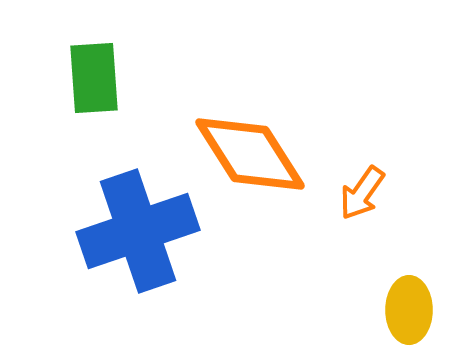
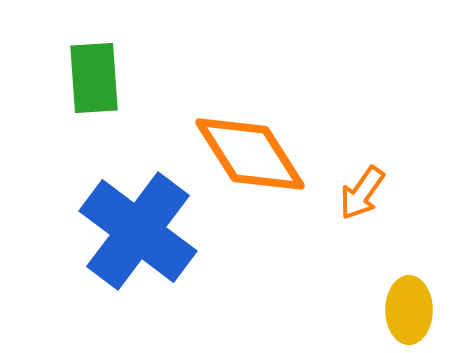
blue cross: rotated 34 degrees counterclockwise
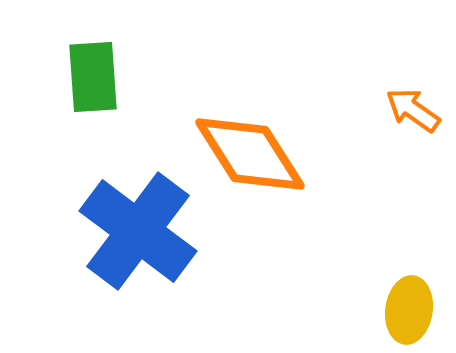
green rectangle: moved 1 px left, 1 px up
orange arrow: moved 51 px right, 83 px up; rotated 90 degrees clockwise
yellow ellipse: rotated 8 degrees clockwise
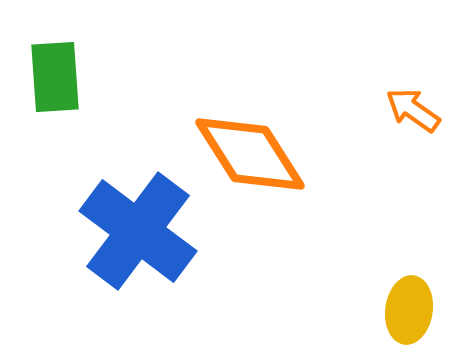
green rectangle: moved 38 px left
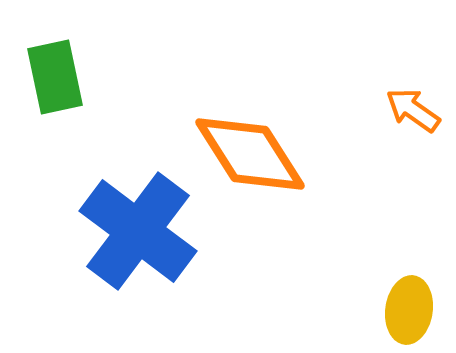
green rectangle: rotated 8 degrees counterclockwise
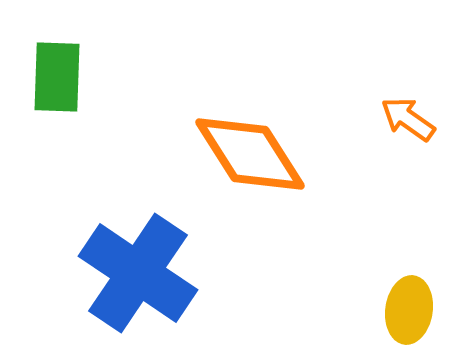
green rectangle: moved 2 px right; rotated 14 degrees clockwise
orange arrow: moved 5 px left, 9 px down
blue cross: moved 42 px down; rotated 3 degrees counterclockwise
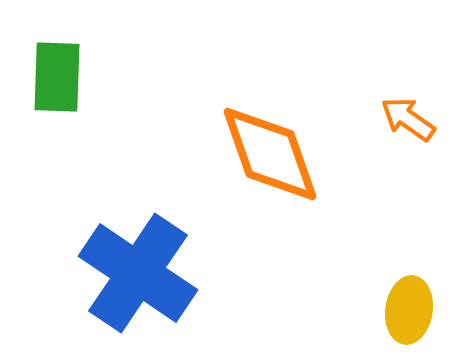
orange diamond: moved 20 px right; rotated 13 degrees clockwise
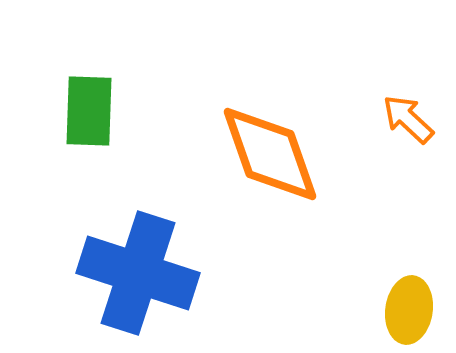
green rectangle: moved 32 px right, 34 px down
orange arrow: rotated 8 degrees clockwise
blue cross: rotated 16 degrees counterclockwise
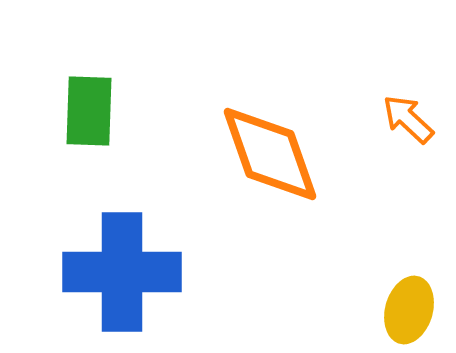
blue cross: moved 16 px left, 1 px up; rotated 18 degrees counterclockwise
yellow ellipse: rotated 8 degrees clockwise
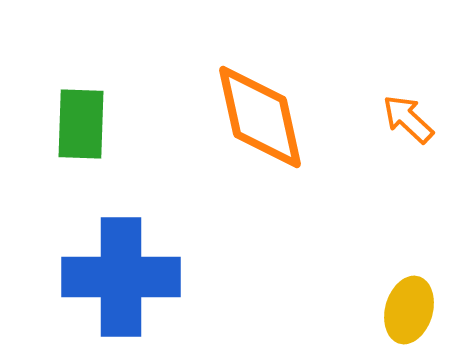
green rectangle: moved 8 px left, 13 px down
orange diamond: moved 10 px left, 37 px up; rotated 7 degrees clockwise
blue cross: moved 1 px left, 5 px down
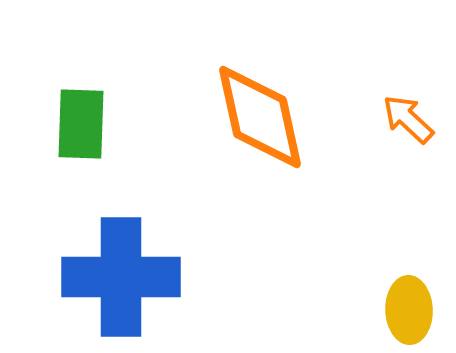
yellow ellipse: rotated 18 degrees counterclockwise
